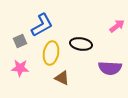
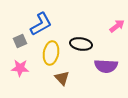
blue L-shape: moved 1 px left, 1 px up
purple semicircle: moved 4 px left, 2 px up
brown triangle: rotated 21 degrees clockwise
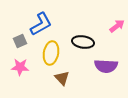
black ellipse: moved 2 px right, 2 px up
pink star: moved 1 px up
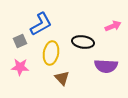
pink arrow: moved 4 px left; rotated 14 degrees clockwise
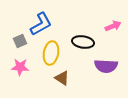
brown triangle: rotated 14 degrees counterclockwise
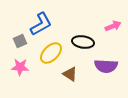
yellow ellipse: rotated 35 degrees clockwise
brown triangle: moved 8 px right, 4 px up
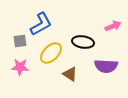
gray square: rotated 16 degrees clockwise
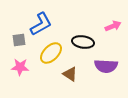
gray square: moved 1 px left, 1 px up
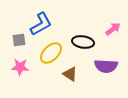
pink arrow: moved 3 px down; rotated 14 degrees counterclockwise
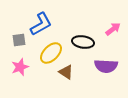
pink star: rotated 24 degrees counterclockwise
brown triangle: moved 4 px left, 2 px up
